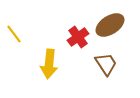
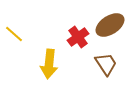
yellow line: rotated 12 degrees counterclockwise
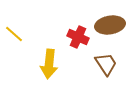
brown ellipse: rotated 24 degrees clockwise
red cross: rotated 30 degrees counterclockwise
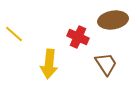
brown ellipse: moved 3 px right, 5 px up
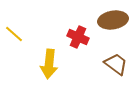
brown trapezoid: moved 10 px right; rotated 20 degrees counterclockwise
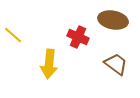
brown ellipse: rotated 20 degrees clockwise
yellow line: moved 1 px left, 1 px down
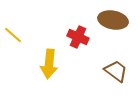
brown trapezoid: moved 7 px down
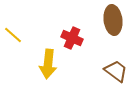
brown ellipse: rotated 72 degrees clockwise
red cross: moved 6 px left, 1 px down
yellow arrow: moved 1 px left
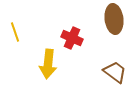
brown ellipse: moved 1 px right, 1 px up
yellow line: moved 2 px right, 3 px up; rotated 30 degrees clockwise
brown trapezoid: moved 1 px left, 1 px down
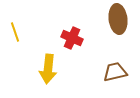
brown ellipse: moved 4 px right
yellow arrow: moved 5 px down
brown trapezoid: rotated 50 degrees counterclockwise
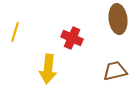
yellow line: rotated 36 degrees clockwise
brown trapezoid: moved 1 px up
